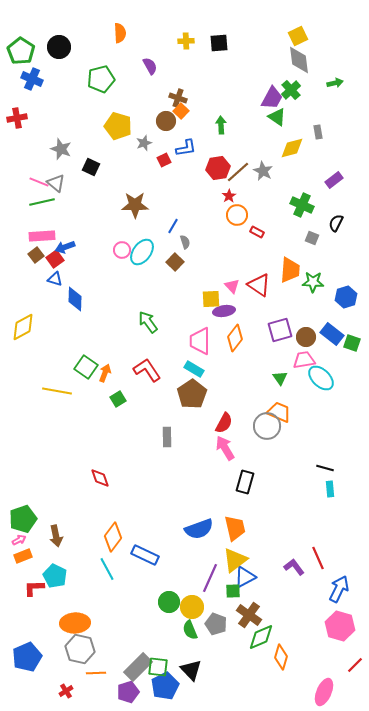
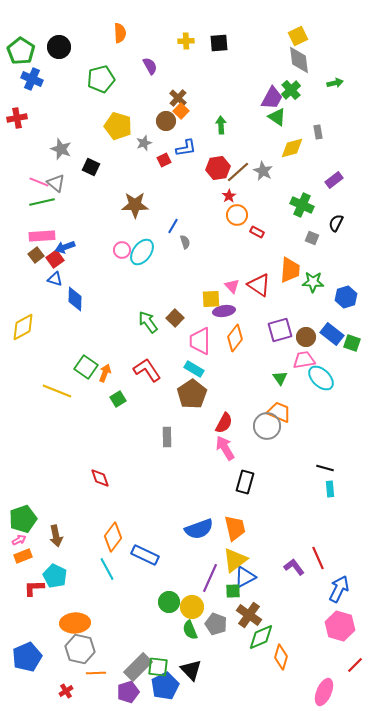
brown cross at (178, 98): rotated 24 degrees clockwise
brown square at (175, 262): moved 56 px down
yellow line at (57, 391): rotated 12 degrees clockwise
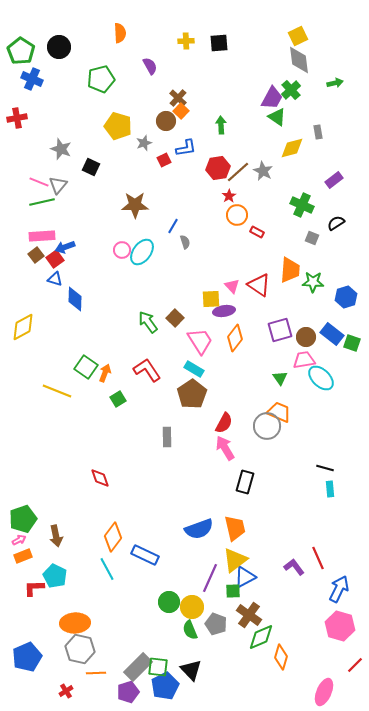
gray triangle at (56, 183): moved 2 px right, 2 px down; rotated 30 degrees clockwise
black semicircle at (336, 223): rotated 30 degrees clockwise
pink trapezoid at (200, 341): rotated 148 degrees clockwise
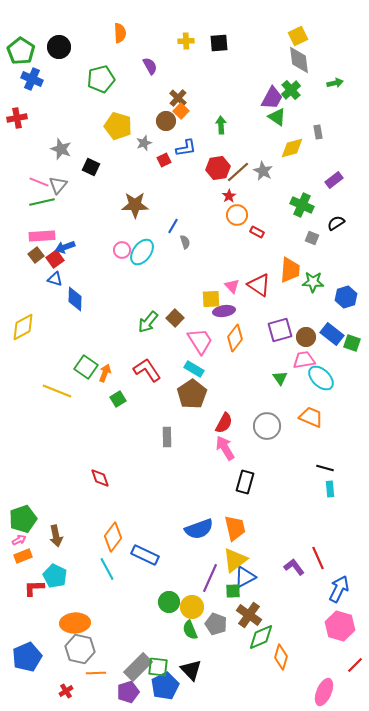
green arrow at (148, 322): rotated 105 degrees counterclockwise
orange trapezoid at (279, 412): moved 32 px right, 5 px down
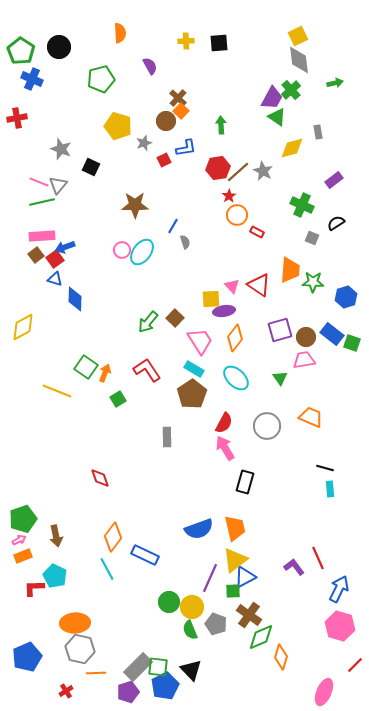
cyan ellipse at (321, 378): moved 85 px left
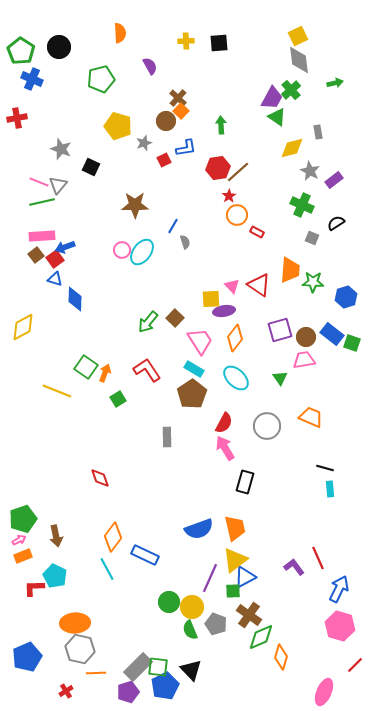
gray star at (263, 171): moved 47 px right
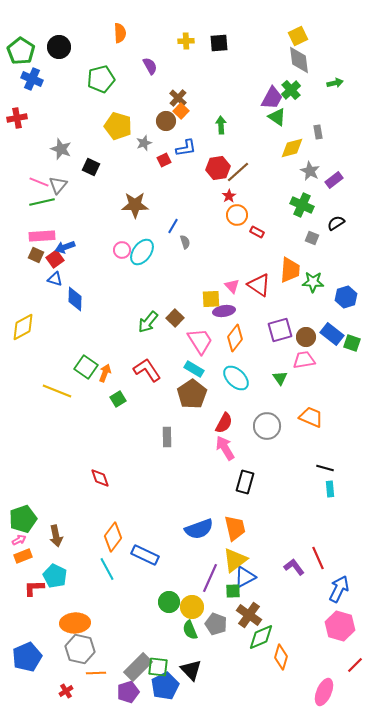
brown square at (36, 255): rotated 28 degrees counterclockwise
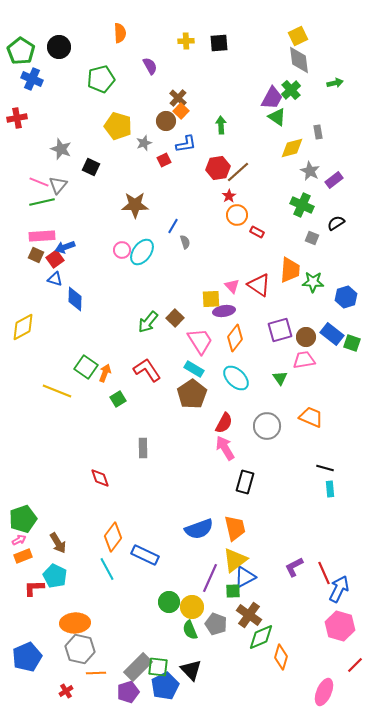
blue L-shape at (186, 148): moved 4 px up
gray rectangle at (167, 437): moved 24 px left, 11 px down
brown arrow at (56, 536): moved 2 px right, 7 px down; rotated 20 degrees counterclockwise
red line at (318, 558): moved 6 px right, 15 px down
purple L-shape at (294, 567): rotated 80 degrees counterclockwise
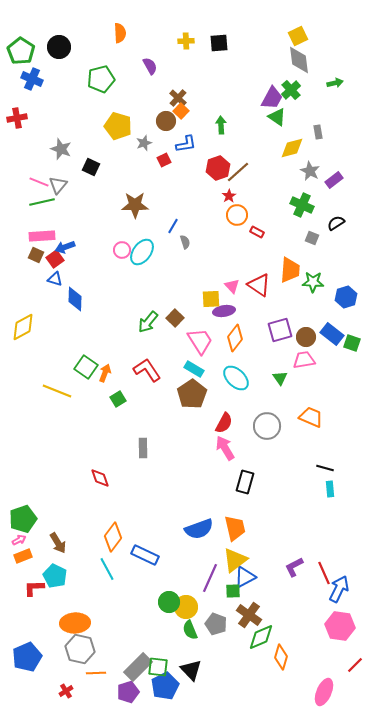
red hexagon at (218, 168): rotated 10 degrees counterclockwise
yellow circle at (192, 607): moved 6 px left
pink hexagon at (340, 626): rotated 8 degrees counterclockwise
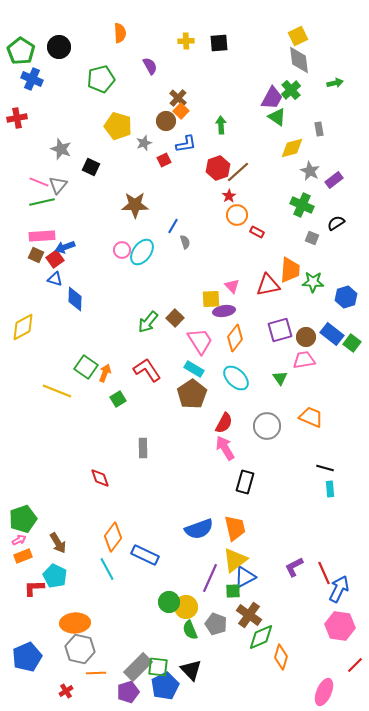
gray rectangle at (318, 132): moved 1 px right, 3 px up
red triangle at (259, 285): moved 9 px right; rotated 45 degrees counterclockwise
green square at (352, 343): rotated 18 degrees clockwise
